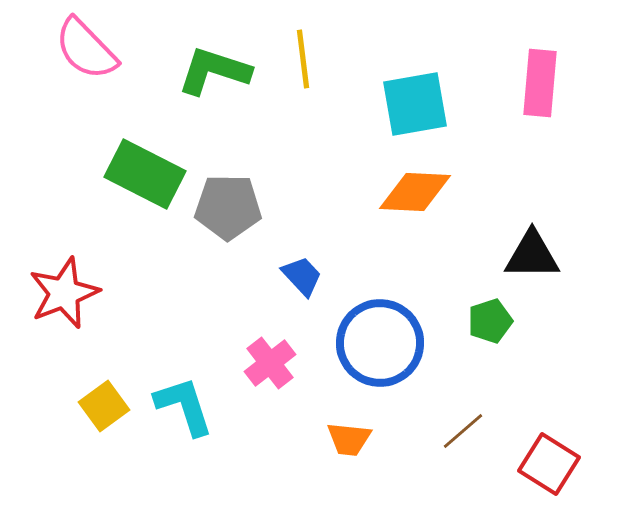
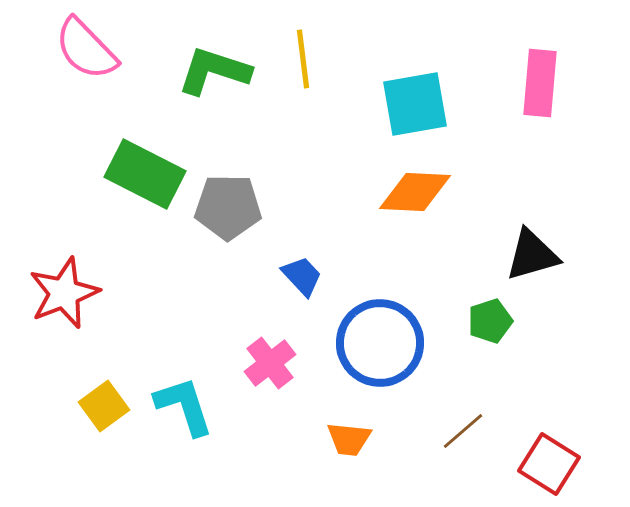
black triangle: rotated 16 degrees counterclockwise
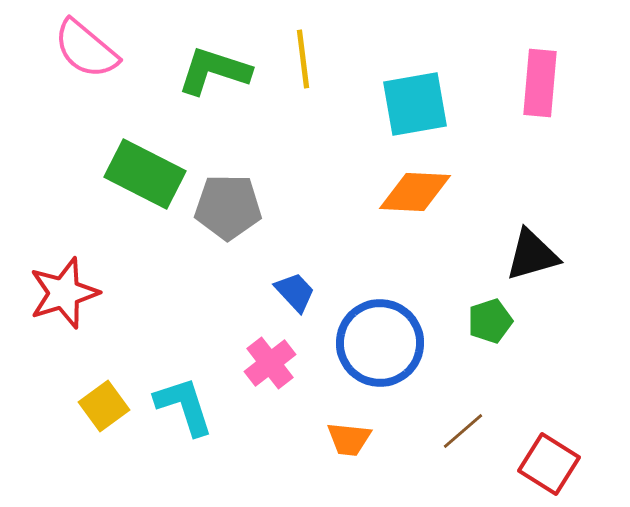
pink semicircle: rotated 6 degrees counterclockwise
blue trapezoid: moved 7 px left, 16 px down
red star: rotated 4 degrees clockwise
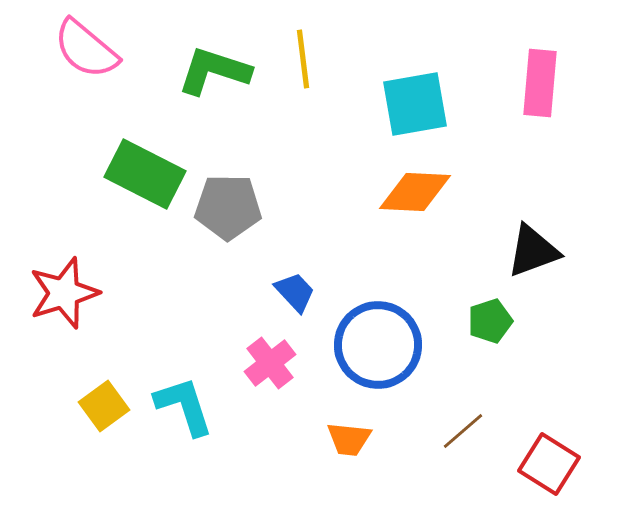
black triangle: moved 1 px right, 4 px up; rotated 4 degrees counterclockwise
blue circle: moved 2 px left, 2 px down
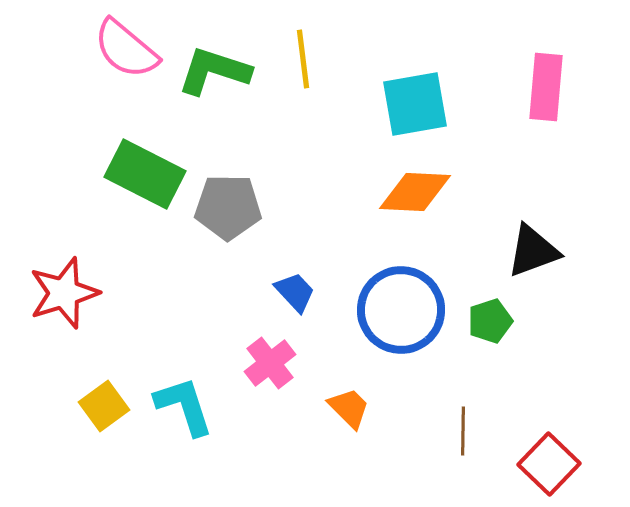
pink semicircle: moved 40 px right
pink rectangle: moved 6 px right, 4 px down
blue circle: moved 23 px right, 35 px up
brown line: rotated 48 degrees counterclockwise
orange trapezoid: moved 31 px up; rotated 141 degrees counterclockwise
red square: rotated 12 degrees clockwise
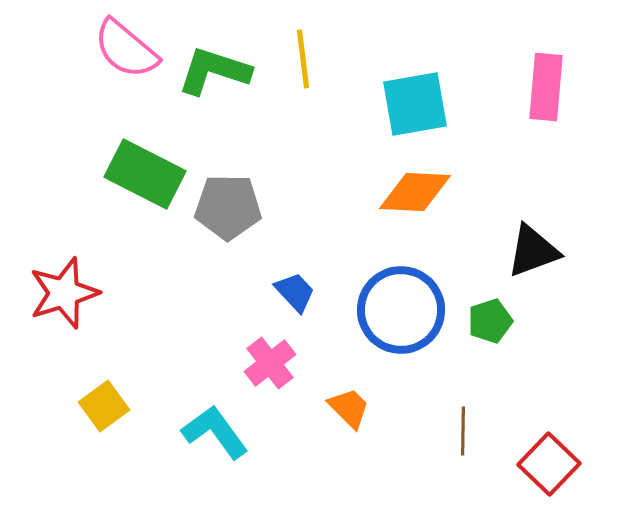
cyan L-shape: moved 31 px right, 26 px down; rotated 18 degrees counterclockwise
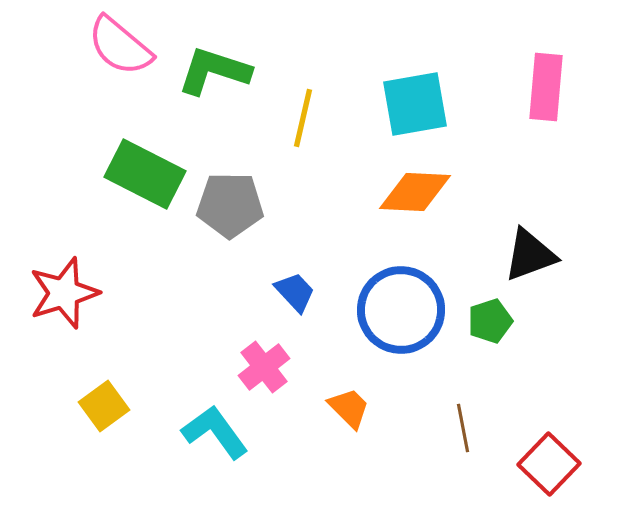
pink semicircle: moved 6 px left, 3 px up
yellow line: moved 59 px down; rotated 20 degrees clockwise
gray pentagon: moved 2 px right, 2 px up
black triangle: moved 3 px left, 4 px down
pink cross: moved 6 px left, 4 px down
brown line: moved 3 px up; rotated 12 degrees counterclockwise
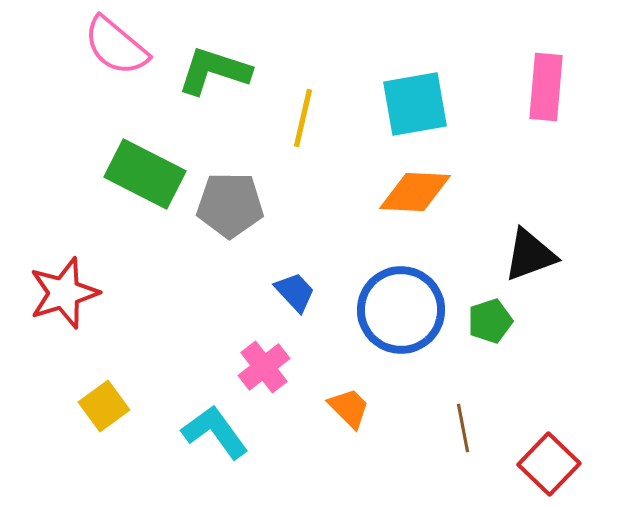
pink semicircle: moved 4 px left
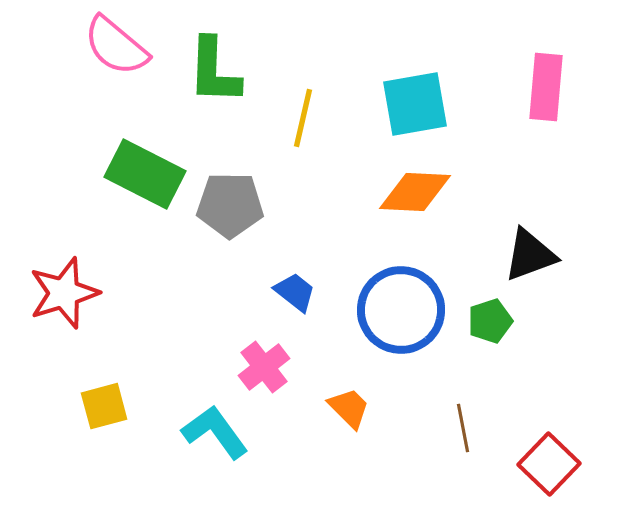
green L-shape: rotated 106 degrees counterclockwise
blue trapezoid: rotated 9 degrees counterclockwise
yellow square: rotated 21 degrees clockwise
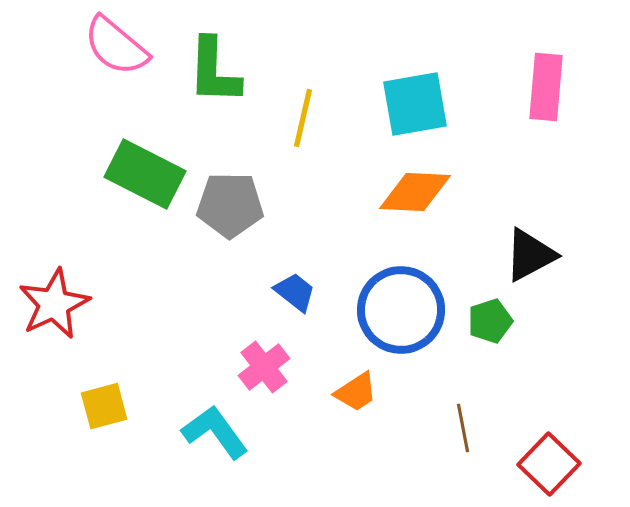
black triangle: rotated 8 degrees counterclockwise
red star: moved 10 px left, 11 px down; rotated 8 degrees counterclockwise
orange trapezoid: moved 7 px right, 16 px up; rotated 102 degrees clockwise
